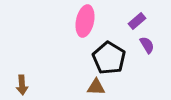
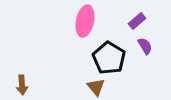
purple semicircle: moved 2 px left, 1 px down
brown triangle: rotated 48 degrees clockwise
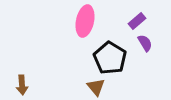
purple semicircle: moved 3 px up
black pentagon: moved 1 px right
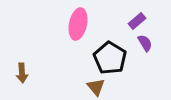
pink ellipse: moved 7 px left, 3 px down
brown arrow: moved 12 px up
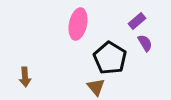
brown arrow: moved 3 px right, 4 px down
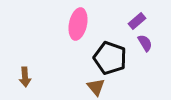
black pentagon: rotated 12 degrees counterclockwise
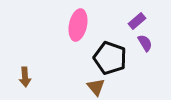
pink ellipse: moved 1 px down
